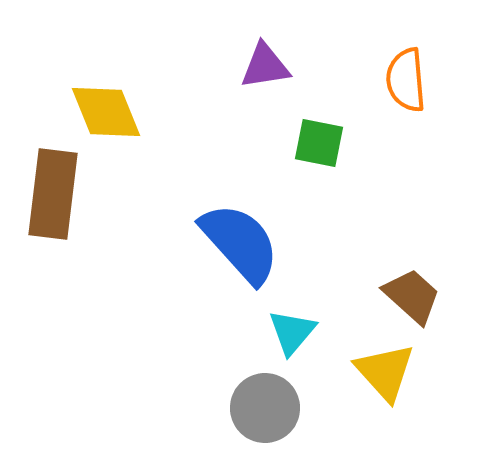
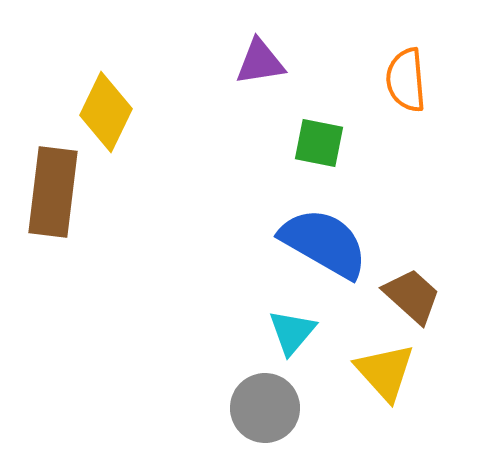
purple triangle: moved 5 px left, 4 px up
yellow diamond: rotated 48 degrees clockwise
brown rectangle: moved 2 px up
blue semicircle: moved 84 px right; rotated 18 degrees counterclockwise
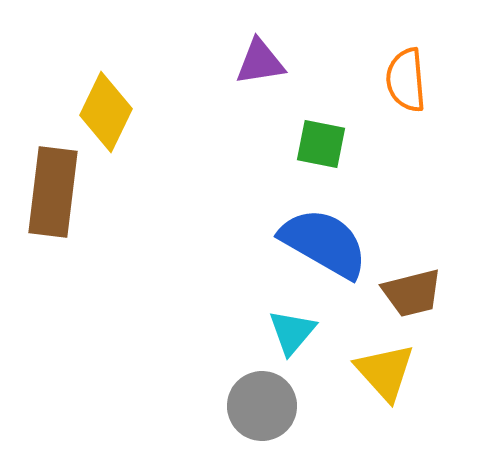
green square: moved 2 px right, 1 px down
brown trapezoid: moved 3 px up; rotated 124 degrees clockwise
gray circle: moved 3 px left, 2 px up
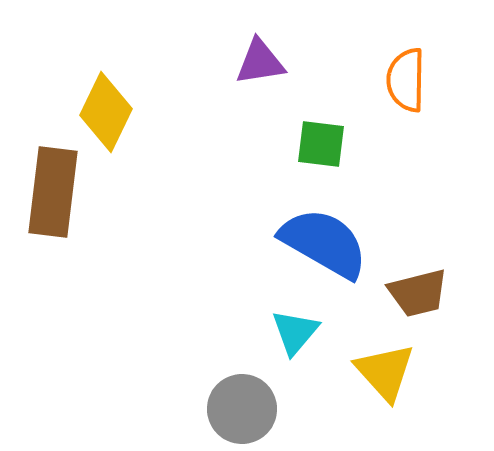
orange semicircle: rotated 6 degrees clockwise
green square: rotated 4 degrees counterclockwise
brown trapezoid: moved 6 px right
cyan triangle: moved 3 px right
gray circle: moved 20 px left, 3 px down
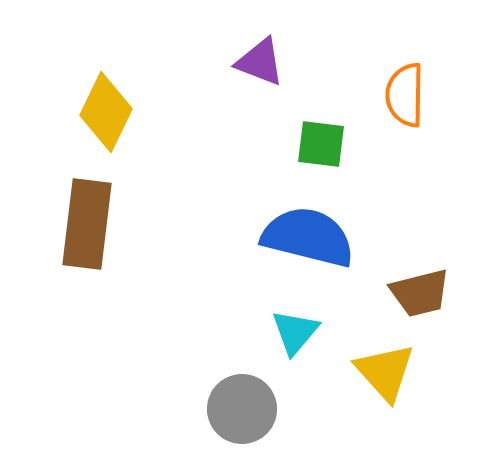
purple triangle: rotated 30 degrees clockwise
orange semicircle: moved 1 px left, 15 px down
brown rectangle: moved 34 px right, 32 px down
blue semicircle: moved 16 px left, 6 px up; rotated 16 degrees counterclockwise
brown trapezoid: moved 2 px right
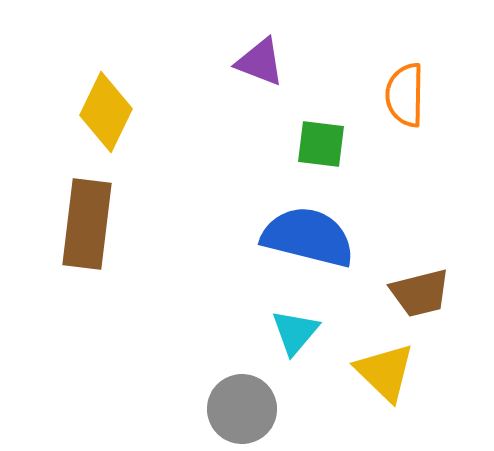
yellow triangle: rotated 4 degrees counterclockwise
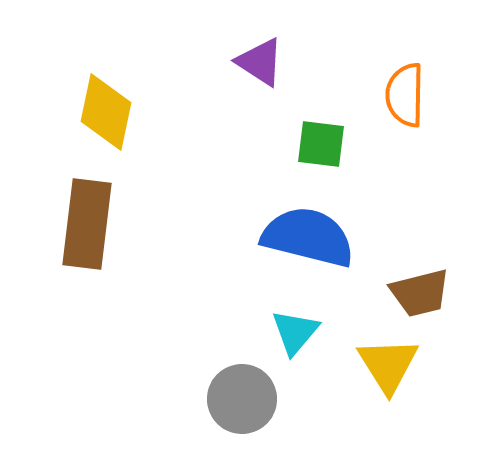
purple triangle: rotated 12 degrees clockwise
yellow diamond: rotated 14 degrees counterclockwise
yellow triangle: moved 3 px right, 7 px up; rotated 14 degrees clockwise
gray circle: moved 10 px up
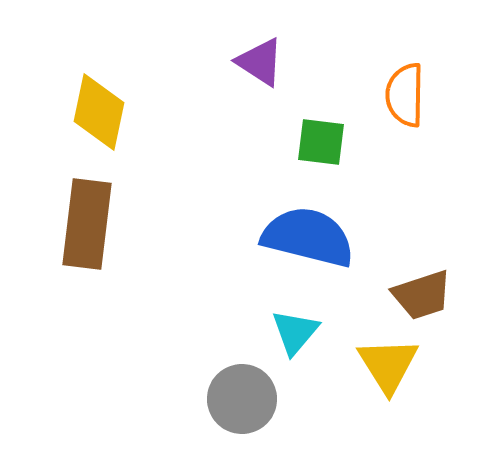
yellow diamond: moved 7 px left
green square: moved 2 px up
brown trapezoid: moved 2 px right, 2 px down; rotated 4 degrees counterclockwise
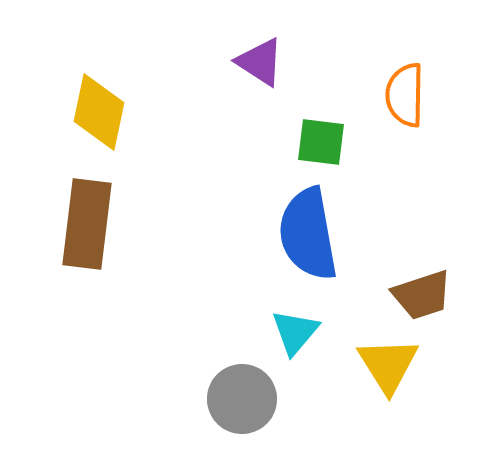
blue semicircle: moved 3 px up; rotated 114 degrees counterclockwise
